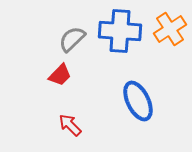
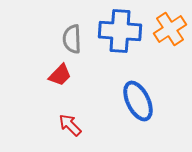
gray semicircle: rotated 48 degrees counterclockwise
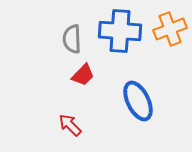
orange cross: rotated 12 degrees clockwise
red trapezoid: moved 23 px right
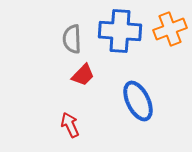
red arrow: rotated 20 degrees clockwise
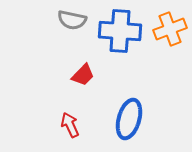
gray semicircle: moved 19 px up; rotated 76 degrees counterclockwise
blue ellipse: moved 9 px left, 18 px down; rotated 42 degrees clockwise
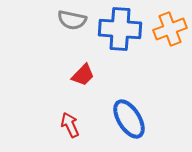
blue cross: moved 2 px up
blue ellipse: rotated 48 degrees counterclockwise
